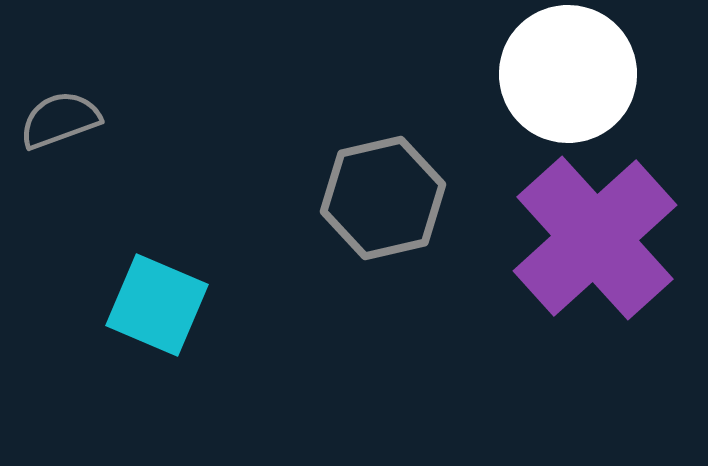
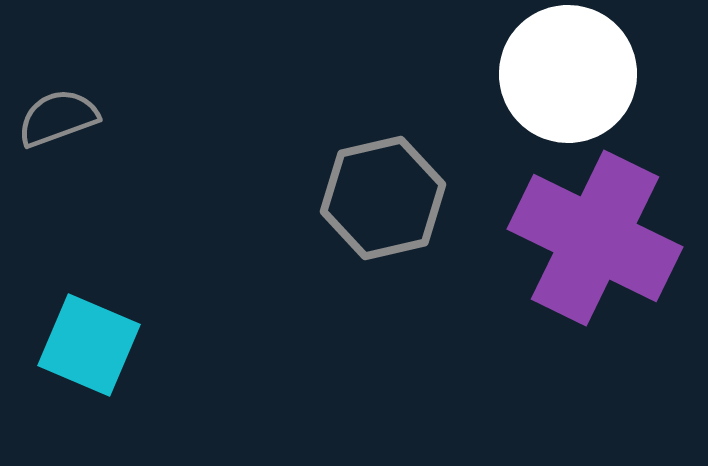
gray semicircle: moved 2 px left, 2 px up
purple cross: rotated 22 degrees counterclockwise
cyan square: moved 68 px left, 40 px down
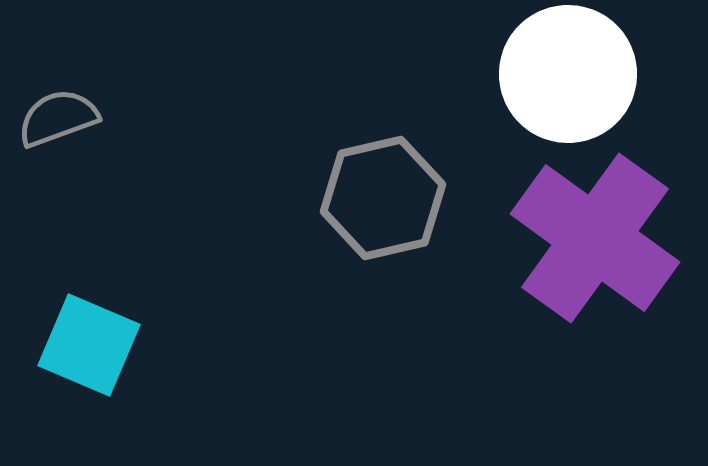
purple cross: rotated 10 degrees clockwise
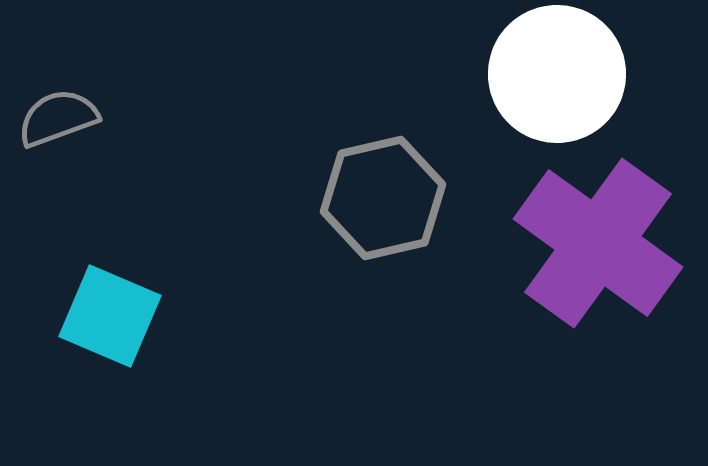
white circle: moved 11 px left
purple cross: moved 3 px right, 5 px down
cyan square: moved 21 px right, 29 px up
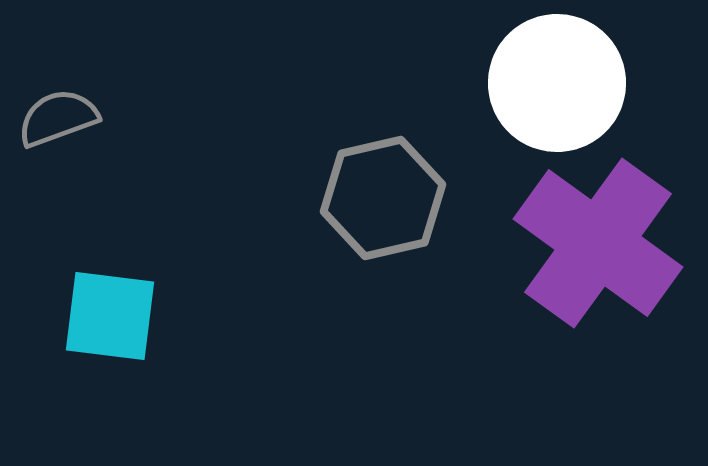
white circle: moved 9 px down
cyan square: rotated 16 degrees counterclockwise
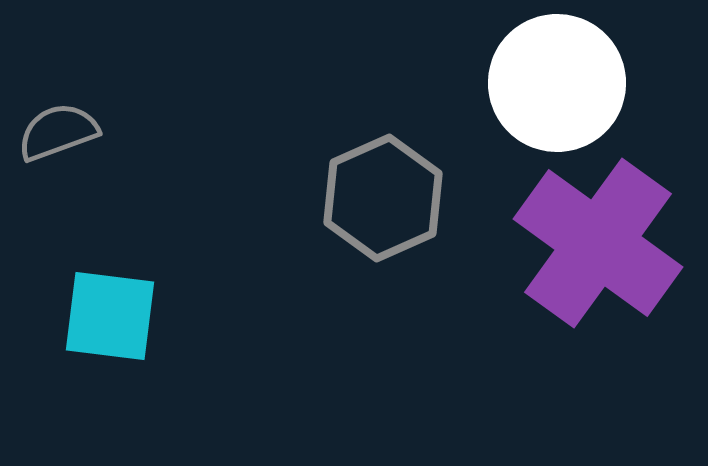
gray semicircle: moved 14 px down
gray hexagon: rotated 11 degrees counterclockwise
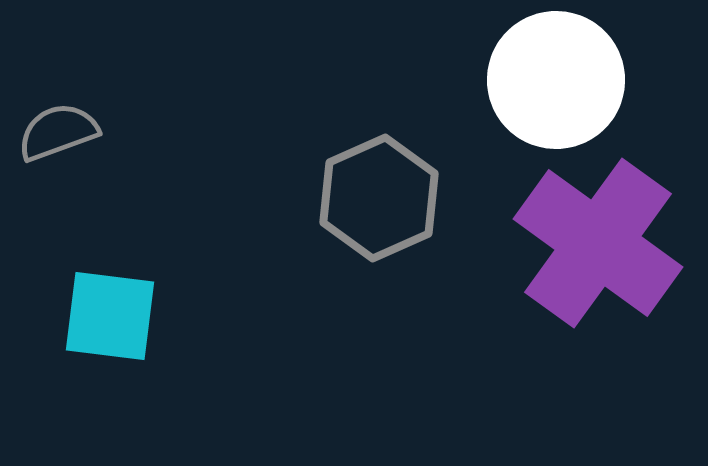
white circle: moved 1 px left, 3 px up
gray hexagon: moved 4 px left
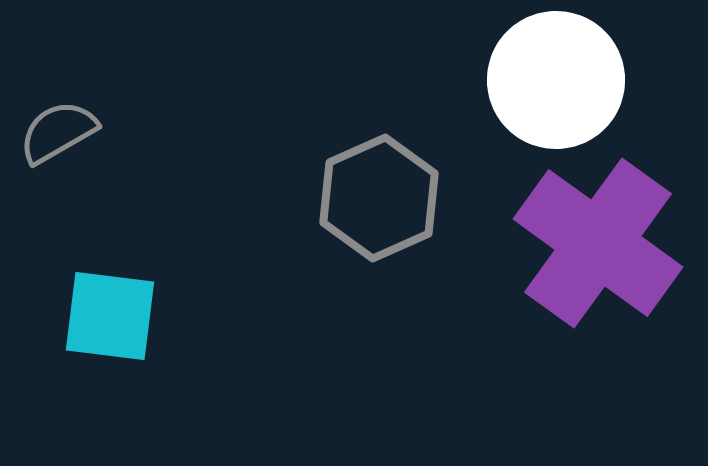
gray semicircle: rotated 10 degrees counterclockwise
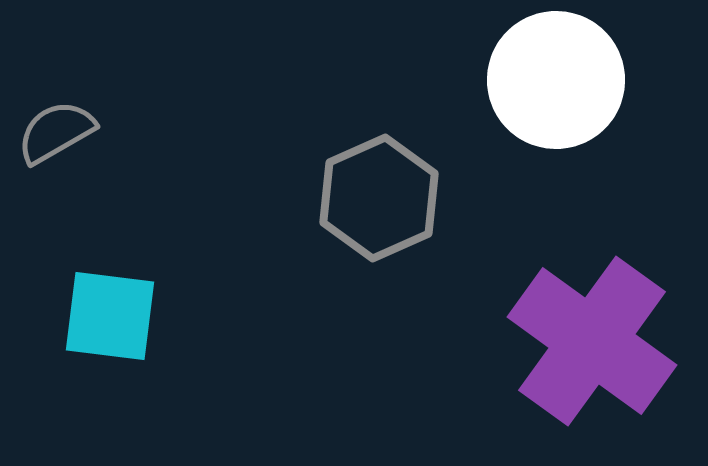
gray semicircle: moved 2 px left
purple cross: moved 6 px left, 98 px down
